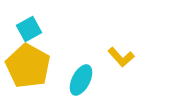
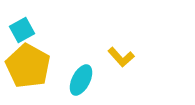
cyan square: moved 7 px left, 1 px down
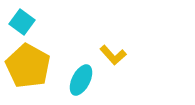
cyan square: moved 8 px up; rotated 25 degrees counterclockwise
yellow L-shape: moved 8 px left, 2 px up
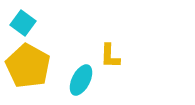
cyan square: moved 1 px right, 1 px down
yellow L-shape: moved 3 px left, 1 px down; rotated 44 degrees clockwise
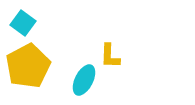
yellow pentagon: rotated 15 degrees clockwise
cyan ellipse: moved 3 px right
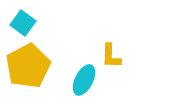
yellow L-shape: moved 1 px right
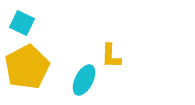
cyan square: moved 1 px left; rotated 10 degrees counterclockwise
yellow pentagon: moved 1 px left, 1 px down
